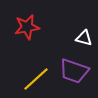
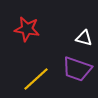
red star: moved 2 px down; rotated 20 degrees clockwise
purple trapezoid: moved 3 px right, 2 px up
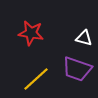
red star: moved 4 px right, 4 px down
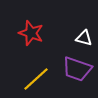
red star: rotated 10 degrees clockwise
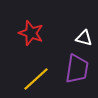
purple trapezoid: rotated 100 degrees counterclockwise
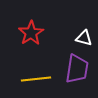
red star: rotated 20 degrees clockwise
yellow line: rotated 36 degrees clockwise
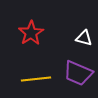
purple trapezoid: moved 1 px right, 4 px down; rotated 104 degrees clockwise
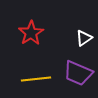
white triangle: rotated 48 degrees counterclockwise
